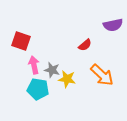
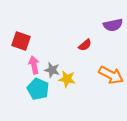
orange arrow: moved 9 px right; rotated 15 degrees counterclockwise
cyan pentagon: rotated 15 degrees clockwise
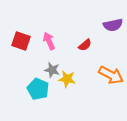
pink arrow: moved 15 px right, 24 px up; rotated 12 degrees counterclockwise
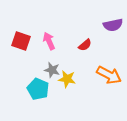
orange arrow: moved 2 px left
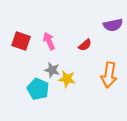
orange arrow: rotated 70 degrees clockwise
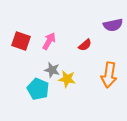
pink arrow: rotated 54 degrees clockwise
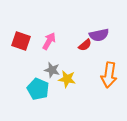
purple semicircle: moved 14 px left, 10 px down
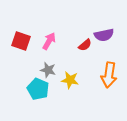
purple semicircle: moved 5 px right
gray star: moved 4 px left
yellow star: moved 3 px right, 1 px down
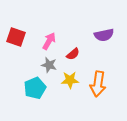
red square: moved 5 px left, 4 px up
red semicircle: moved 12 px left, 9 px down
gray star: moved 1 px right, 5 px up
orange arrow: moved 11 px left, 9 px down
yellow star: rotated 12 degrees counterclockwise
cyan pentagon: moved 3 px left, 1 px up; rotated 25 degrees clockwise
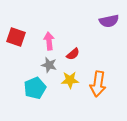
purple semicircle: moved 5 px right, 14 px up
pink arrow: rotated 36 degrees counterclockwise
